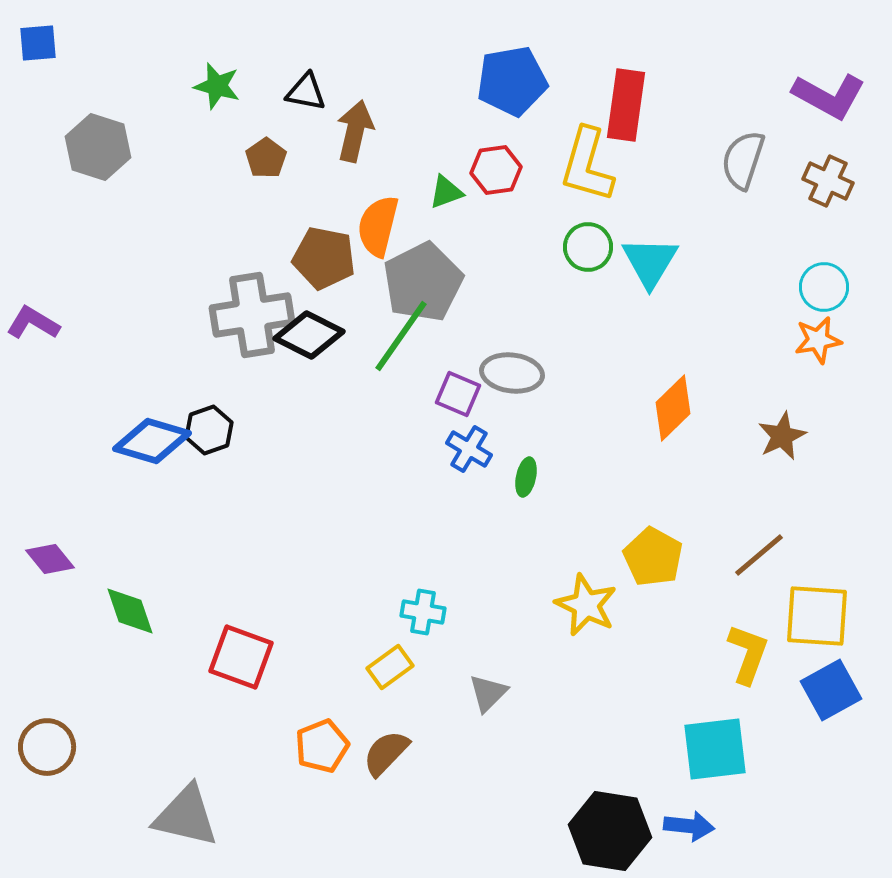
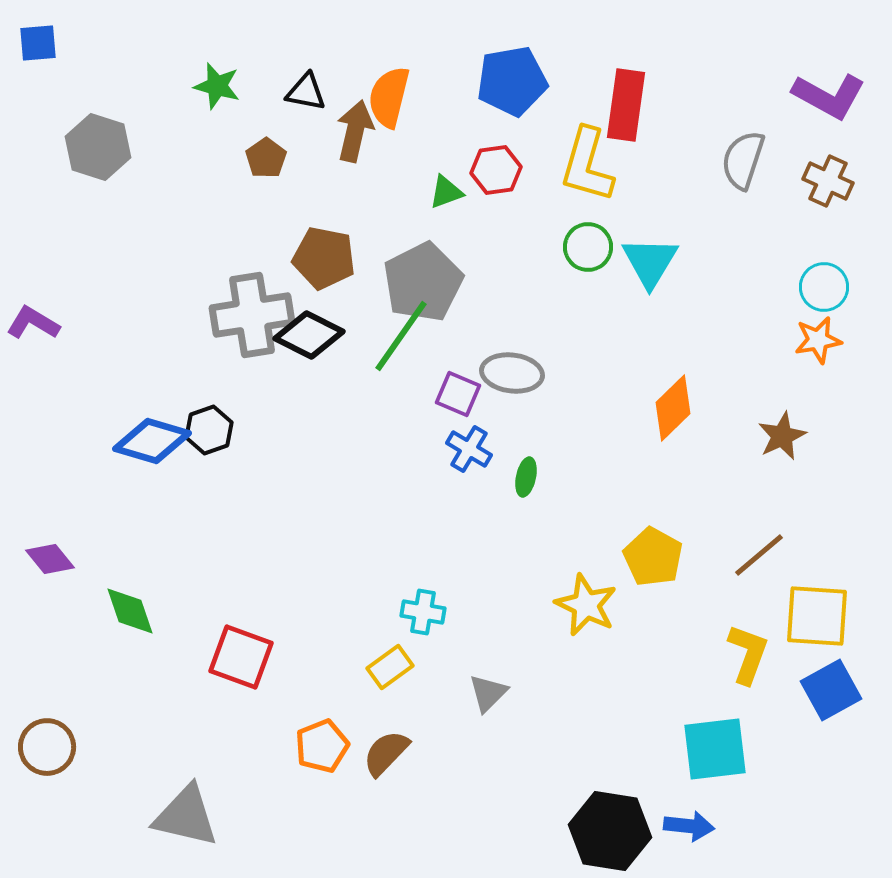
orange semicircle at (378, 226): moved 11 px right, 129 px up
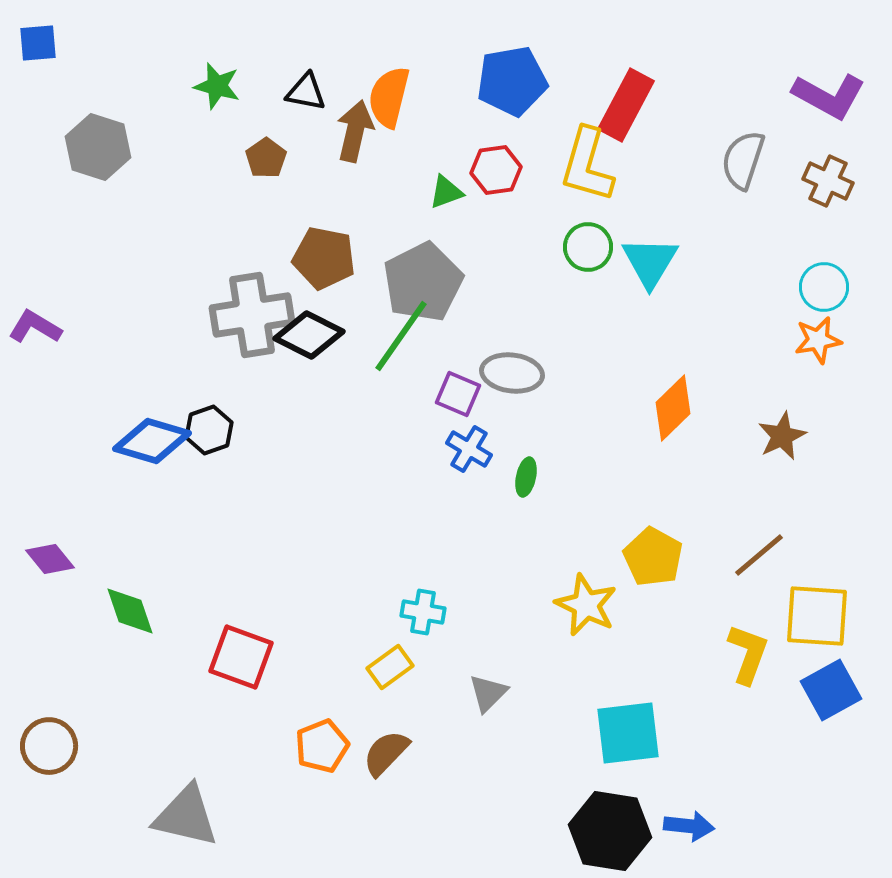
red rectangle at (626, 105): rotated 20 degrees clockwise
purple L-shape at (33, 323): moved 2 px right, 4 px down
brown circle at (47, 747): moved 2 px right, 1 px up
cyan square at (715, 749): moved 87 px left, 16 px up
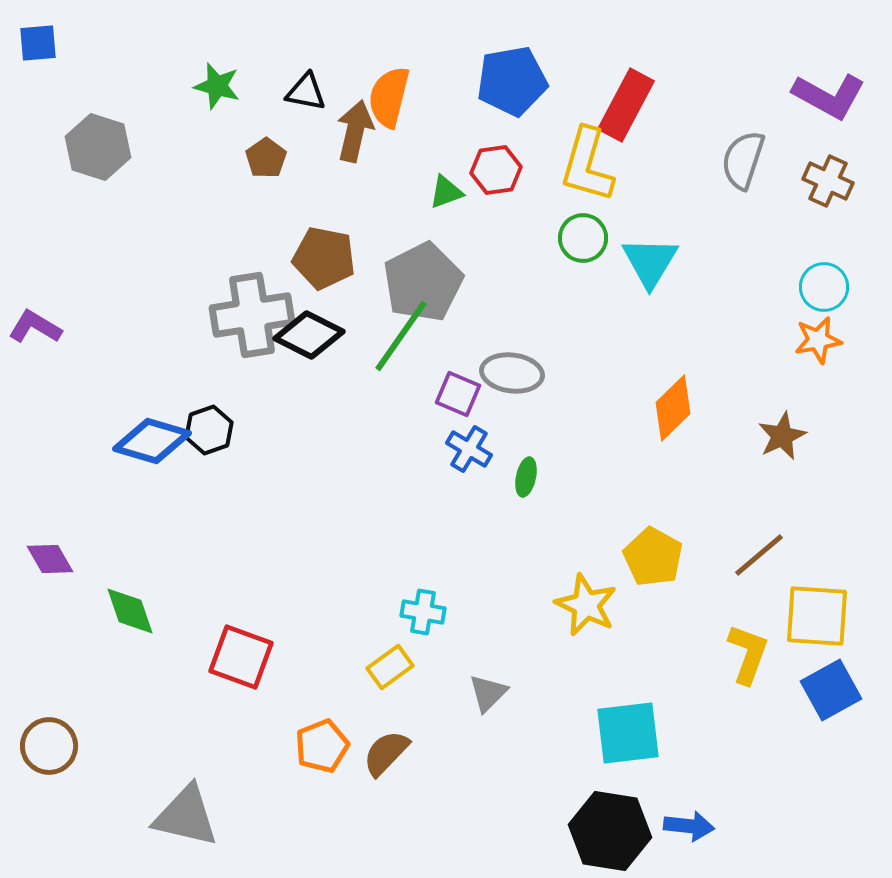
green circle at (588, 247): moved 5 px left, 9 px up
purple diamond at (50, 559): rotated 9 degrees clockwise
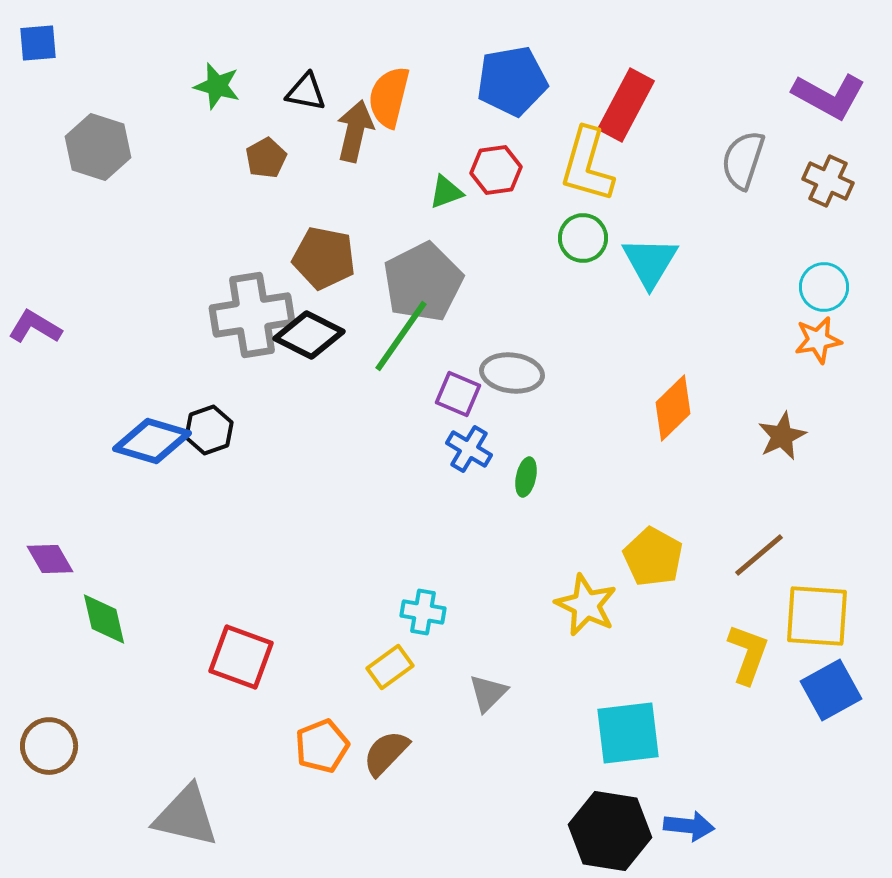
brown pentagon at (266, 158): rotated 6 degrees clockwise
green diamond at (130, 611): moved 26 px left, 8 px down; rotated 6 degrees clockwise
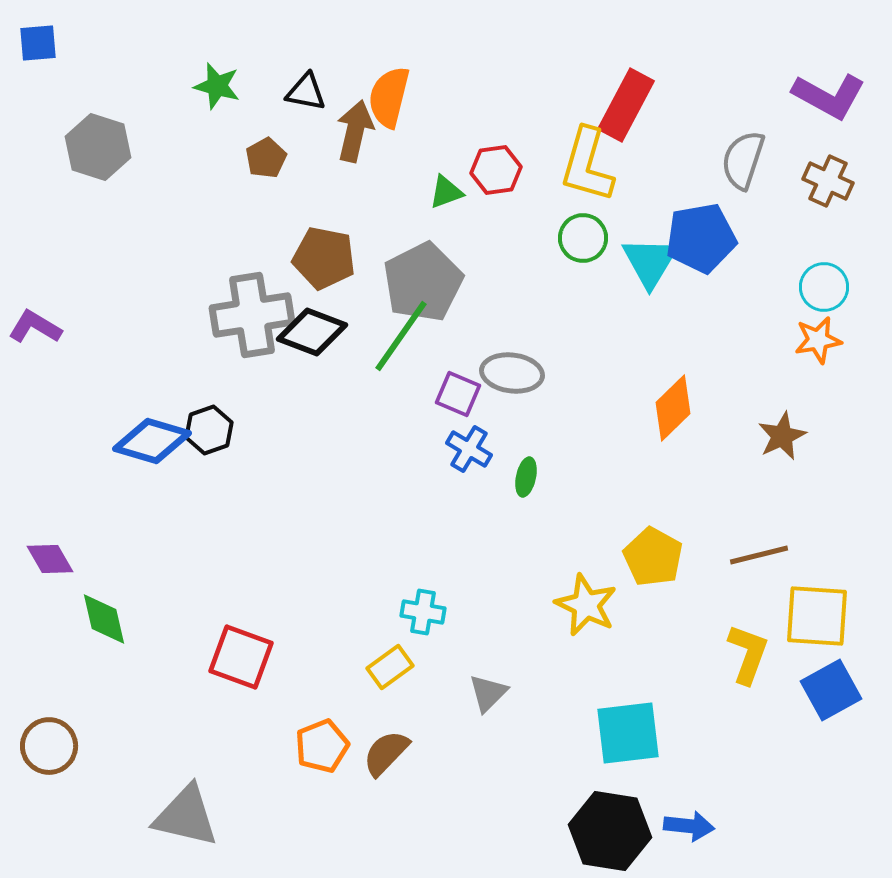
blue pentagon at (512, 81): moved 189 px right, 157 px down
black diamond at (309, 335): moved 3 px right, 3 px up; rotated 6 degrees counterclockwise
brown line at (759, 555): rotated 26 degrees clockwise
